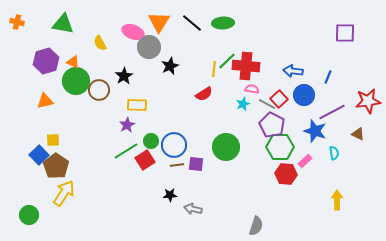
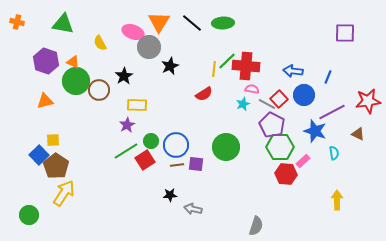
purple hexagon at (46, 61): rotated 25 degrees counterclockwise
blue circle at (174, 145): moved 2 px right
pink rectangle at (305, 161): moved 2 px left
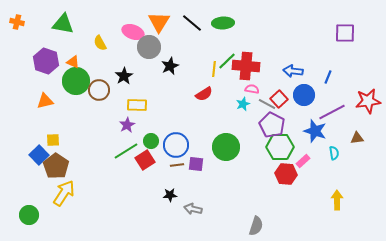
brown triangle at (358, 134): moved 1 px left, 4 px down; rotated 32 degrees counterclockwise
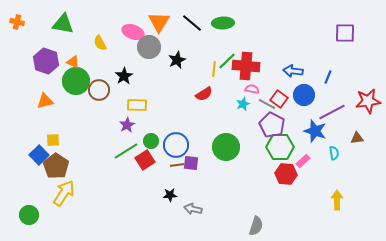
black star at (170, 66): moved 7 px right, 6 px up
red square at (279, 99): rotated 12 degrees counterclockwise
purple square at (196, 164): moved 5 px left, 1 px up
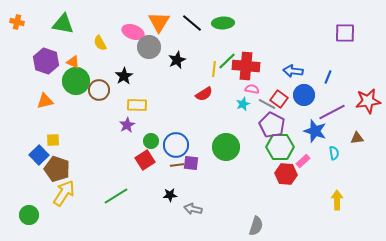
green line at (126, 151): moved 10 px left, 45 px down
brown pentagon at (56, 166): moved 1 px right, 3 px down; rotated 15 degrees counterclockwise
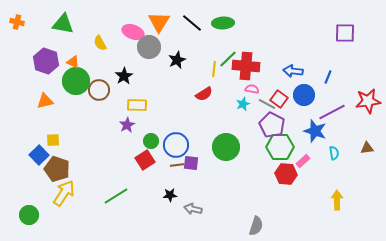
green line at (227, 61): moved 1 px right, 2 px up
brown triangle at (357, 138): moved 10 px right, 10 px down
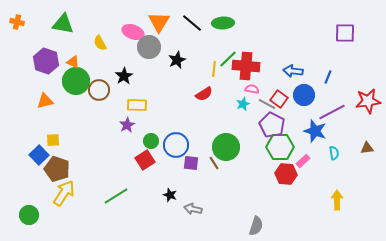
brown line at (177, 165): moved 37 px right, 2 px up; rotated 64 degrees clockwise
black star at (170, 195): rotated 24 degrees clockwise
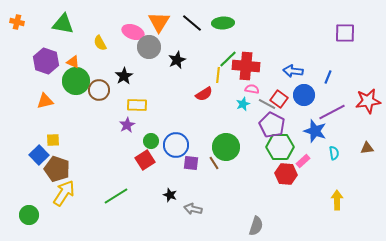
yellow line at (214, 69): moved 4 px right, 6 px down
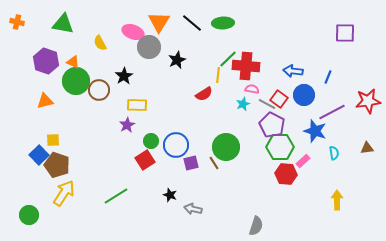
purple square at (191, 163): rotated 21 degrees counterclockwise
brown pentagon at (57, 169): moved 4 px up
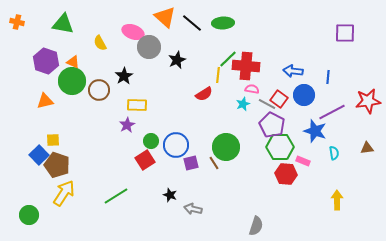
orange triangle at (159, 22): moved 6 px right, 5 px up; rotated 20 degrees counterclockwise
blue line at (328, 77): rotated 16 degrees counterclockwise
green circle at (76, 81): moved 4 px left
pink rectangle at (303, 161): rotated 64 degrees clockwise
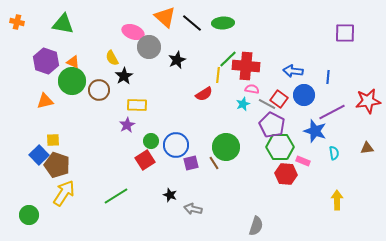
yellow semicircle at (100, 43): moved 12 px right, 15 px down
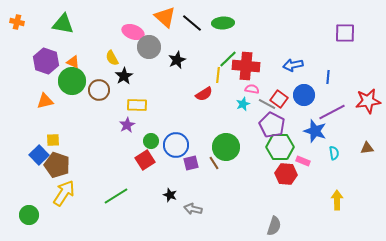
blue arrow at (293, 71): moved 6 px up; rotated 18 degrees counterclockwise
gray semicircle at (256, 226): moved 18 px right
